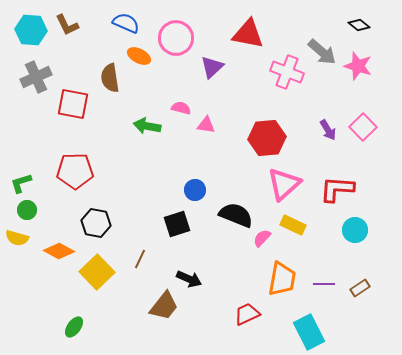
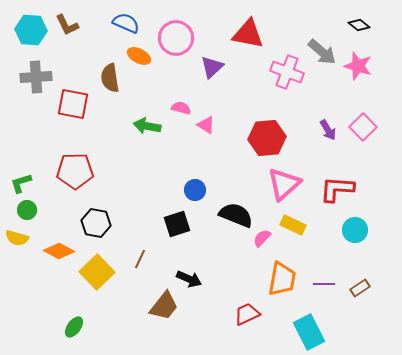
gray cross at (36, 77): rotated 20 degrees clockwise
pink triangle at (206, 125): rotated 24 degrees clockwise
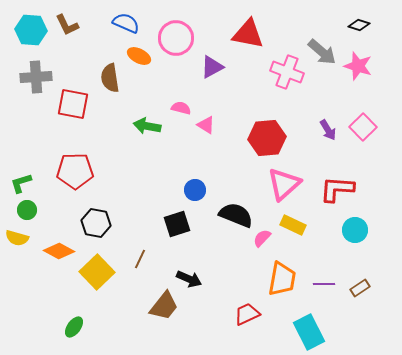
black diamond at (359, 25): rotated 20 degrees counterclockwise
purple triangle at (212, 67): rotated 15 degrees clockwise
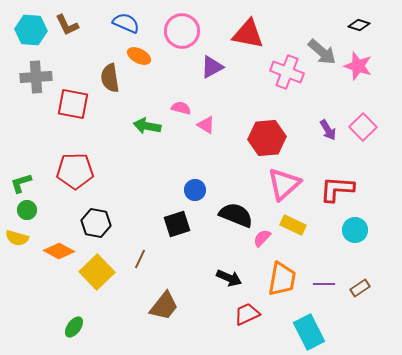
pink circle at (176, 38): moved 6 px right, 7 px up
black arrow at (189, 279): moved 40 px right, 1 px up
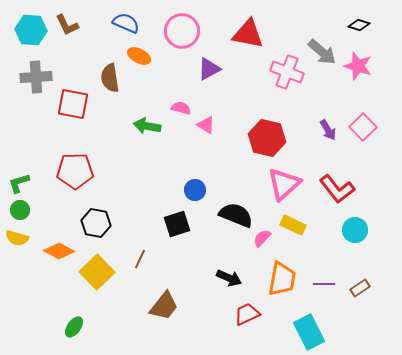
purple triangle at (212, 67): moved 3 px left, 2 px down
red hexagon at (267, 138): rotated 18 degrees clockwise
green L-shape at (21, 183): moved 2 px left
red L-shape at (337, 189): rotated 132 degrees counterclockwise
green circle at (27, 210): moved 7 px left
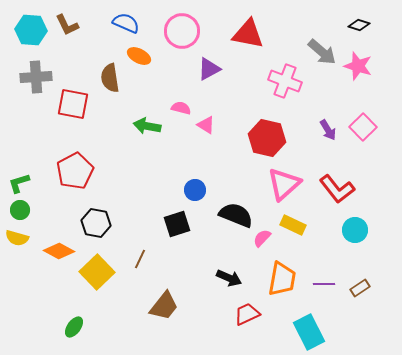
pink cross at (287, 72): moved 2 px left, 9 px down
red pentagon at (75, 171): rotated 27 degrees counterclockwise
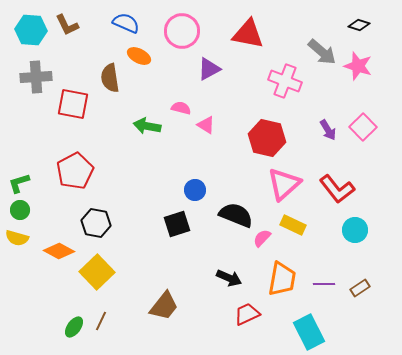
brown line at (140, 259): moved 39 px left, 62 px down
